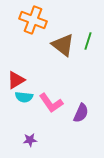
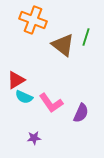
green line: moved 2 px left, 4 px up
cyan semicircle: rotated 18 degrees clockwise
purple star: moved 4 px right, 2 px up
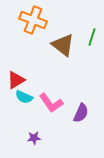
green line: moved 6 px right
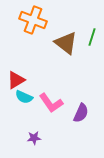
brown triangle: moved 3 px right, 2 px up
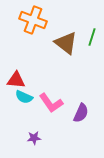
red triangle: rotated 36 degrees clockwise
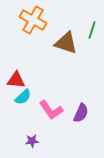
orange cross: rotated 8 degrees clockwise
green line: moved 7 px up
brown triangle: rotated 20 degrees counterclockwise
cyan semicircle: moved 1 px left; rotated 66 degrees counterclockwise
pink L-shape: moved 7 px down
purple star: moved 2 px left, 3 px down
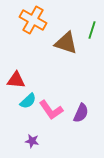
cyan semicircle: moved 5 px right, 4 px down
purple star: rotated 16 degrees clockwise
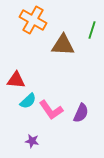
brown triangle: moved 3 px left, 2 px down; rotated 15 degrees counterclockwise
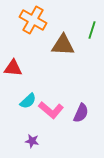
red triangle: moved 3 px left, 12 px up
pink L-shape: rotated 15 degrees counterclockwise
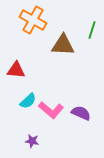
red triangle: moved 3 px right, 2 px down
purple semicircle: rotated 90 degrees counterclockwise
